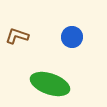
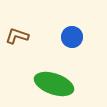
green ellipse: moved 4 px right
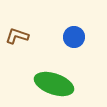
blue circle: moved 2 px right
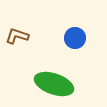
blue circle: moved 1 px right, 1 px down
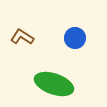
brown L-shape: moved 5 px right, 1 px down; rotated 15 degrees clockwise
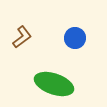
brown L-shape: rotated 110 degrees clockwise
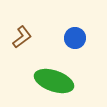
green ellipse: moved 3 px up
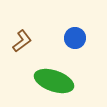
brown L-shape: moved 4 px down
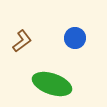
green ellipse: moved 2 px left, 3 px down
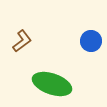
blue circle: moved 16 px right, 3 px down
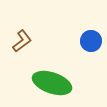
green ellipse: moved 1 px up
